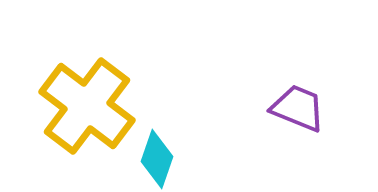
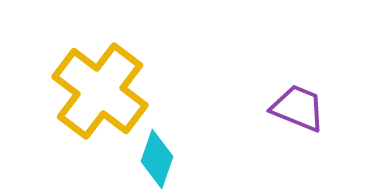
yellow cross: moved 13 px right, 15 px up
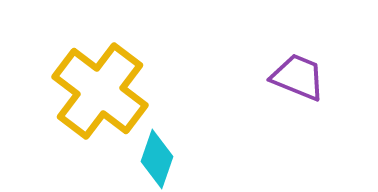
purple trapezoid: moved 31 px up
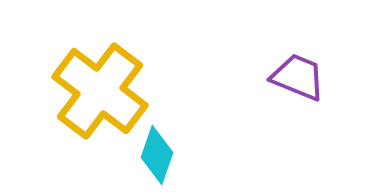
cyan diamond: moved 4 px up
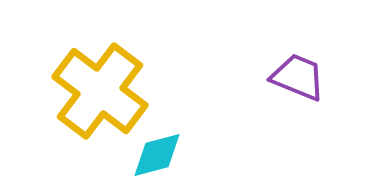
cyan diamond: rotated 56 degrees clockwise
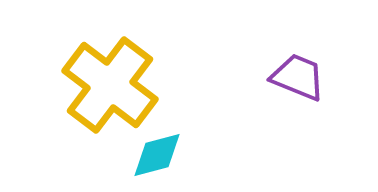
yellow cross: moved 10 px right, 6 px up
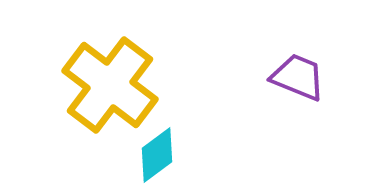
cyan diamond: rotated 22 degrees counterclockwise
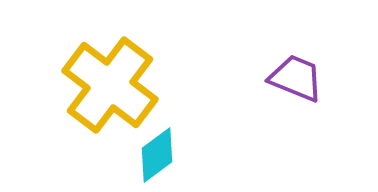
purple trapezoid: moved 2 px left, 1 px down
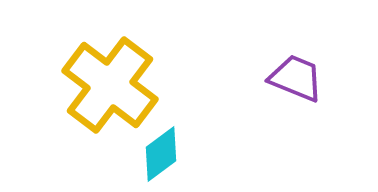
cyan diamond: moved 4 px right, 1 px up
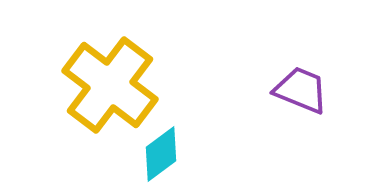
purple trapezoid: moved 5 px right, 12 px down
